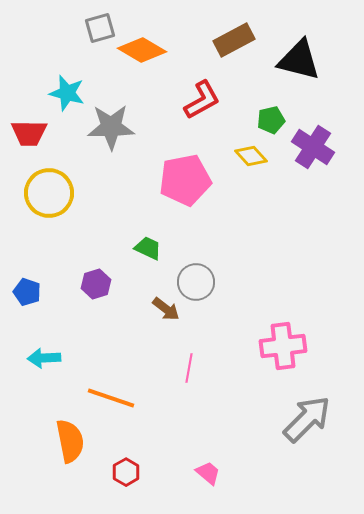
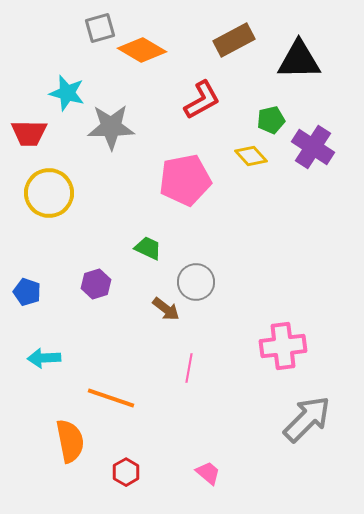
black triangle: rotated 15 degrees counterclockwise
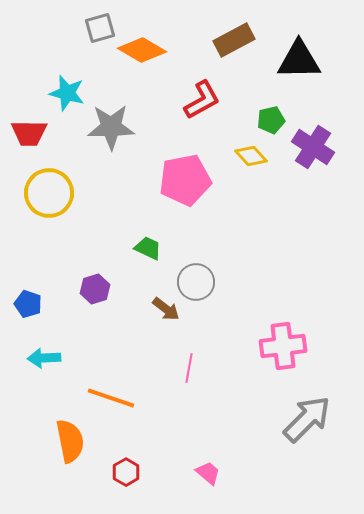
purple hexagon: moved 1 px left, 5 px down
blue pentagon: moved 1 px right, 12 px down
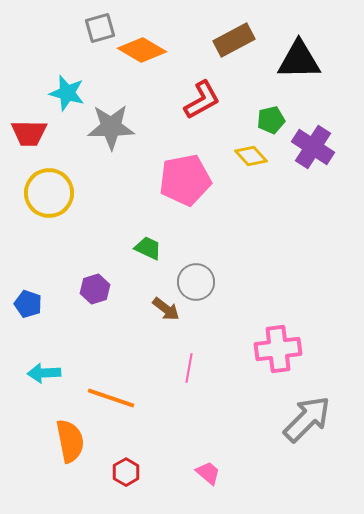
pink cross: moved 5 px left, 3 px down
cyan arrow: moved 15 px down
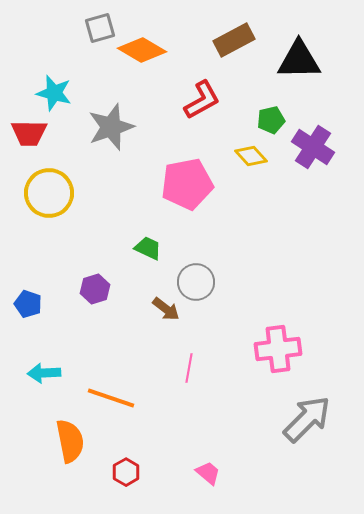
cyan star: moved 13 px left
gray star: rotated 18 degrees counterclockwise
pink pentagon: moved 2 px right, 4 px down
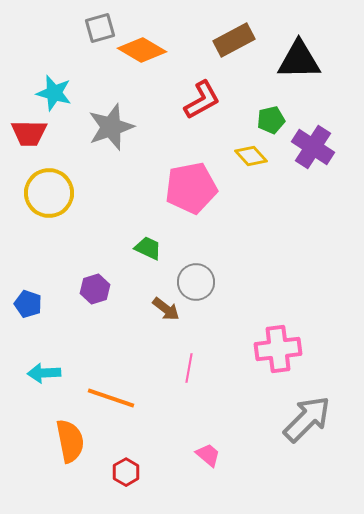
pink pentagon: moved 4 px right, 4 px down
pink trapezoid: moved 18 px up
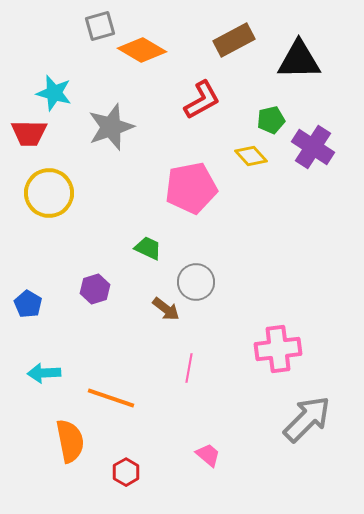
gray square: moved 2 px up
blue pentagon: rotated 12 degrees clockwise
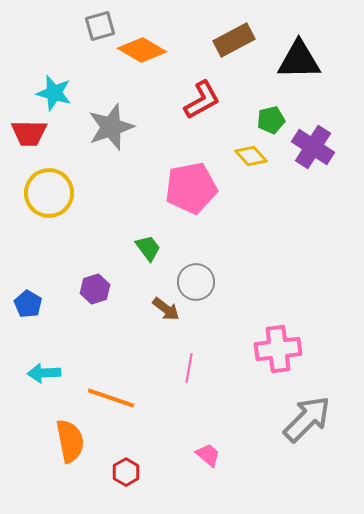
green trapezoid: rotated 28 degrees clockwise
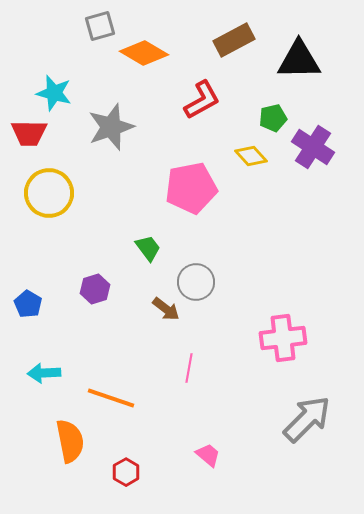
orange diamond: moved 2 px right, 3 px down
green pentagon: moved 2 px right, 2 px up
pink cross: moved 5 px right, 11 px up
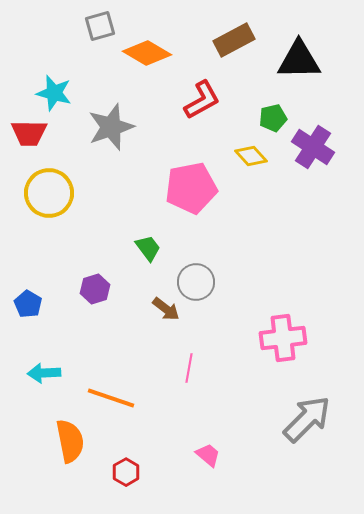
orange diamond: moved 3 px right
